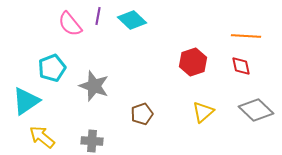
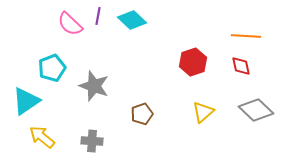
pink semicircle: rotated 8 degrees counterclockwise
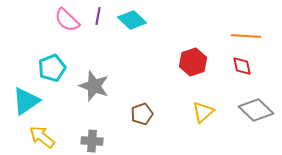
pink semicircle: moved 3 px left, 4 px up
red diamond: moved 1 px right
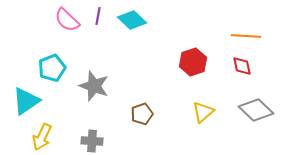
yellow arrow: rotated 104 degrees counterclockwise
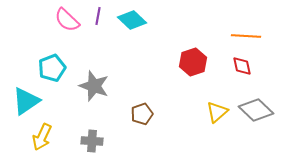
yellow triangle: moved 14 px right
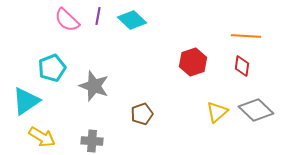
red diamond: rotated 20 degrees clockwise
yellow arrow: rotated 84 degrees counterclockwise
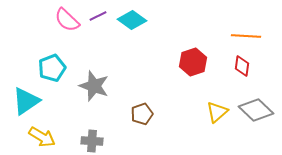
purple line: rotated 54 degrees clockwise
cyan diamond: rotated 8 degrees counterclockwise
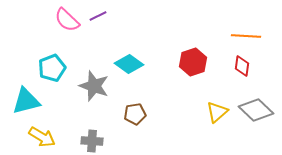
cyan diamond: moved 3 px left, 44 px down
cyan triangle: rotated 20 degrees clockwise
brown pentagon: moved 7 px left; rotated 10 degrees clockwise
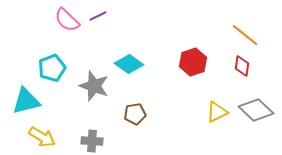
orange line: moved 1 px left, 1 px up; rotated 36 degrees clockwise
yellow triangle: rotated 15 degrees clockwise
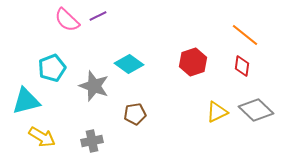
gray cross: rotated 15 degrees counterclockwise
